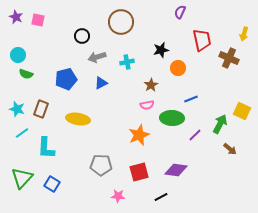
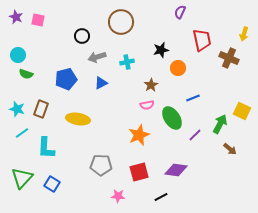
blue line: moved 2 px right, 1 px up
green ellipse: rotated 55 degrees clockwise
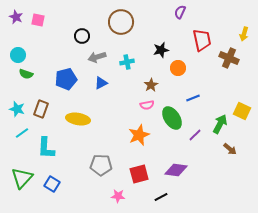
red square: moved 2 px down
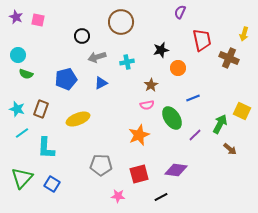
yellow ellipse: rotated 30 degrees counterclockwise
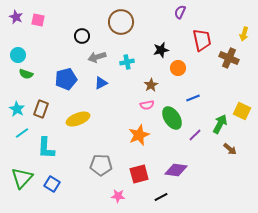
cyan star: rotated 14 degrees clockwise
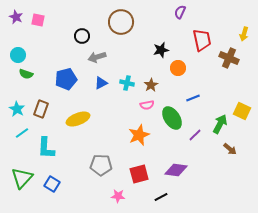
cyan cross: moved 21 px down; rotated 24 degrees clockwise
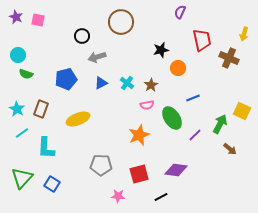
cyan cross: rotated 24 degrees clockwise
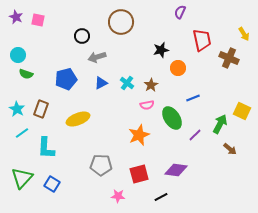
yellow arrow: rotated 48 degrees counterclockwise
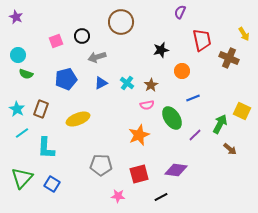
pink square: moved 18 px right, 21 px down; rotated 32 degrees counterclockwise
orange circle: moved 4 px right, 3 px down
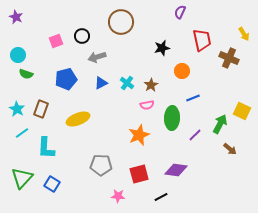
black star: moved 1 px right, 2 px up
green ellipse: rotated 35 degrees clockwise
